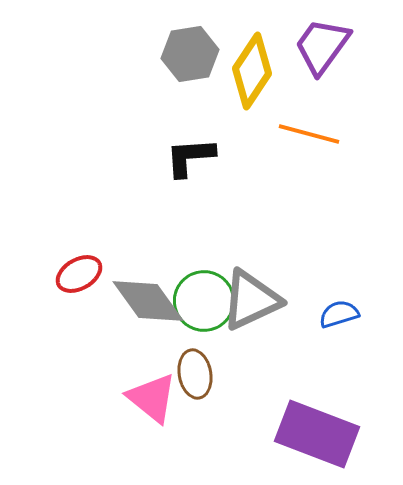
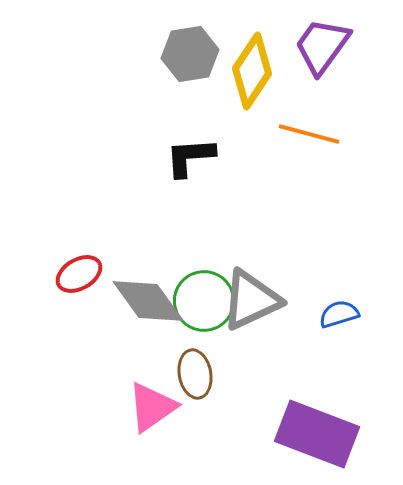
pink triangle: moved 9 px down; rotated 46 degrees clockwise
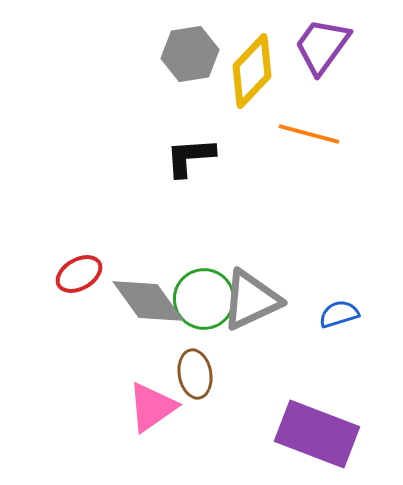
yellow diamond: rotated 10 degrees clockwise
green circle: moved 2 px up
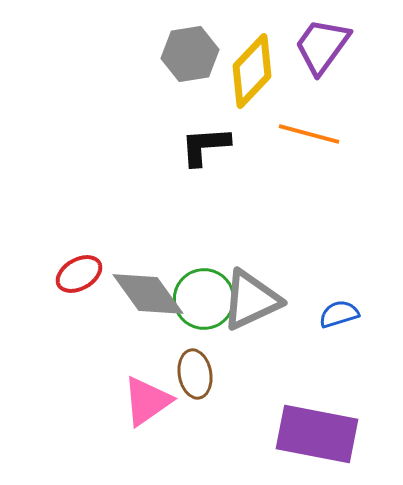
black L-shape: moved 15 px right, 11 px up
gray diamond: moved 7 px up
pink triangle: moved 5 px left, 6 px up
purple rectangle: rotated 10 degrees counterclockwise
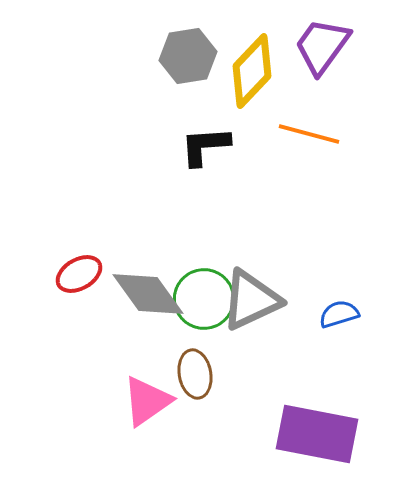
gray hexagon: moved 2 px left, 2 px down
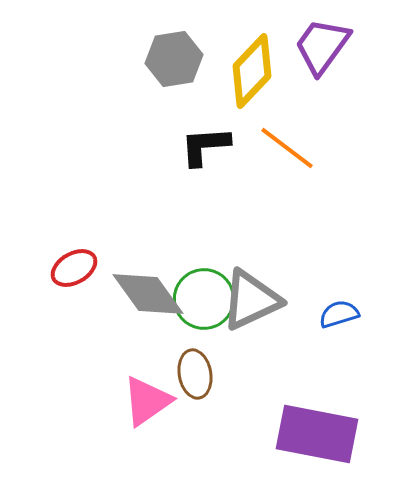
gray hexagon: moved 14 px left, 3 px down
orange line: moved 22 px left, 14 px down; rotated 22 degrees clockwise
red ellipse: moved 5 px left, 6 px up
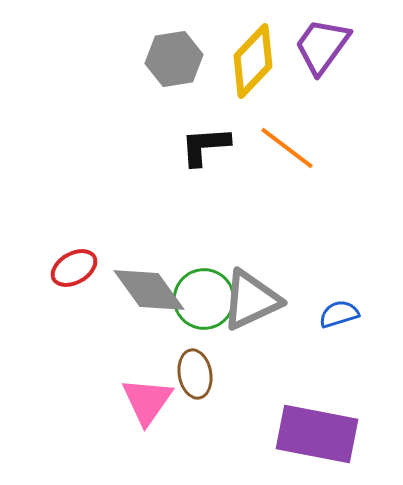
yellow diamond: moved 1 px right, 10 px up
gray diamond: moved 1 px right, 4 px up
pink triangle: rotated 20 degrees counterclockwise
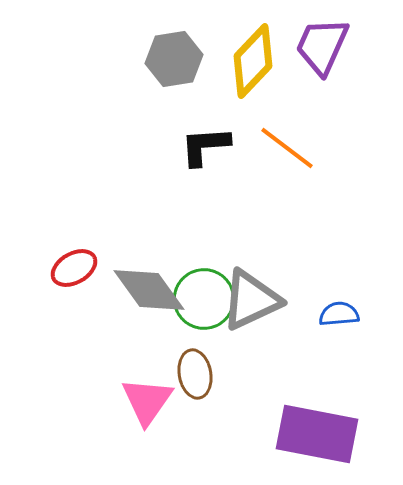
purple trapezoid: rotated 12 degrees counterclockwise
blue semicircle: rotated 12 degrees clockwise
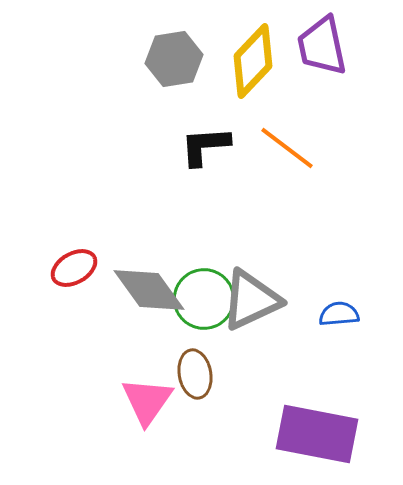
purple trapezoid: rotated 36 degrees counterclockwise
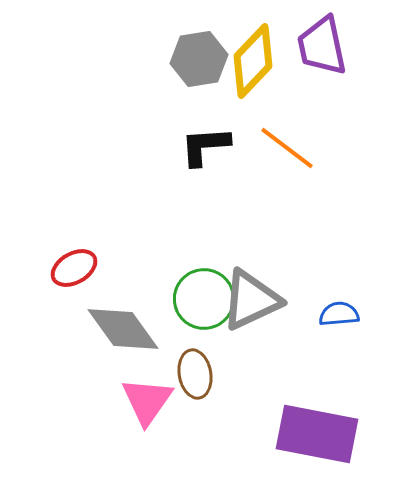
gray hexagon: moved 25 px right
gray diamond: moved 26 px left, 39 px down
